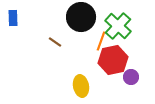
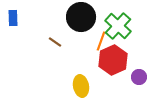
red hexagon: rotated 12 degrees counterclockwise
purple circle: moved 8 px right
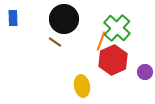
black circle: moved 17 px left, 2 px down
green cross: moved 1 px left, 2 px down
purple circle: moved 6 px right, 5 px up
yellow ellipse: moved 1 px right
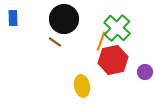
red hexagon: rotated 12 degrees clockwise
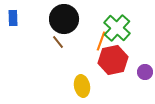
brown line: moved 3 px right; rotated 16 degrees clockwise
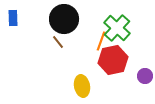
purple circle: moved 4 px down
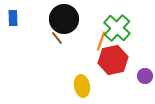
brown line: moved 1 px left, 4 px up
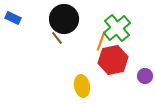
blue rectangle: rotated 63 degrees counterclockwise
green cross: rotated 8 degrees clockwise
